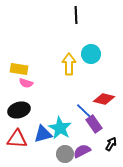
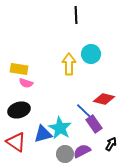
red triangle: moved 1 px left, 3 px down; rotated 30 degrees clockwise
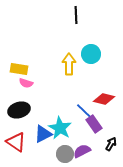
blue triangle: rotated 12 degrees counterclockwise
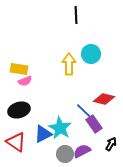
pink semicircle: moved 1 px left, 2 px up; rotated 40 degrees counterclockwise
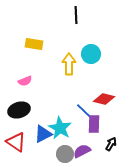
yellow rectangle: moved 15 px right, 25 px up
purple rectangle: rotated 36 degrees clockwise
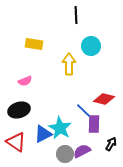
cyan circle: moved 8 px up
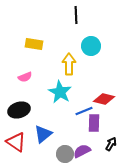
pink semicircle: moved 4 px up
blue line: rotated 66 degrees counterclockwise
purple rectangle: moved 1 px up
cyan star: moved 36 px up
blue triangle: rotated 12 degrees counterclockwise
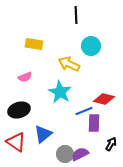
yellow arrow: rotated 65 degrees counterclockwise
purple semicircle: moved 2 px left, 3 px down
